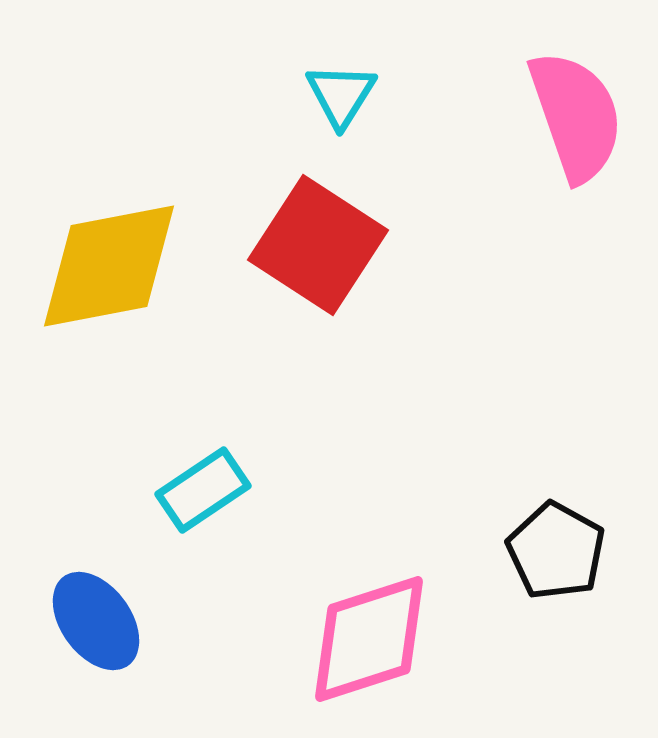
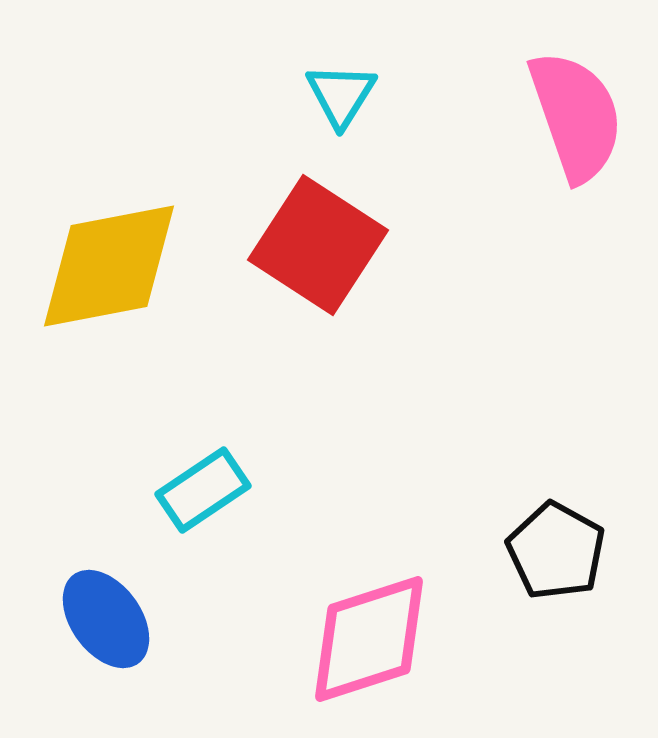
blue ellipse: moved 10 px right, 2 px up
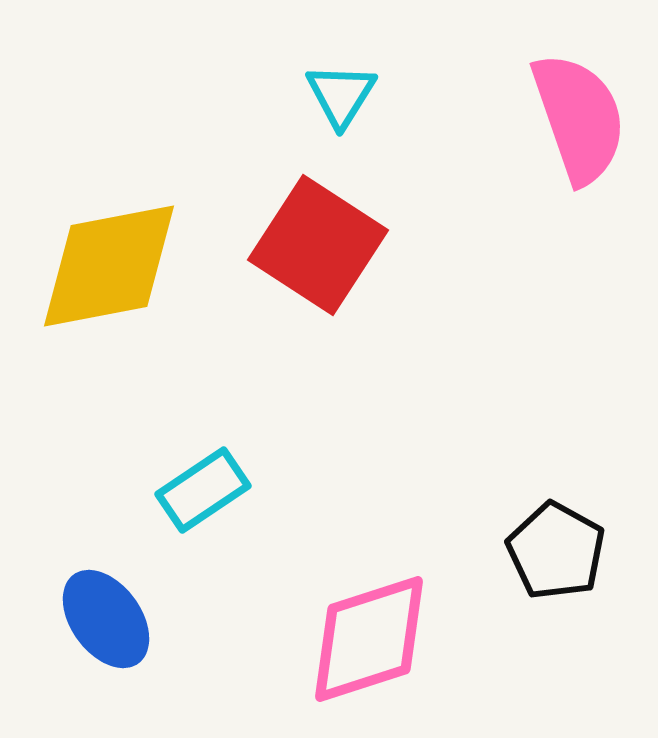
pink semicircle: moved 3 px right, 2 px down
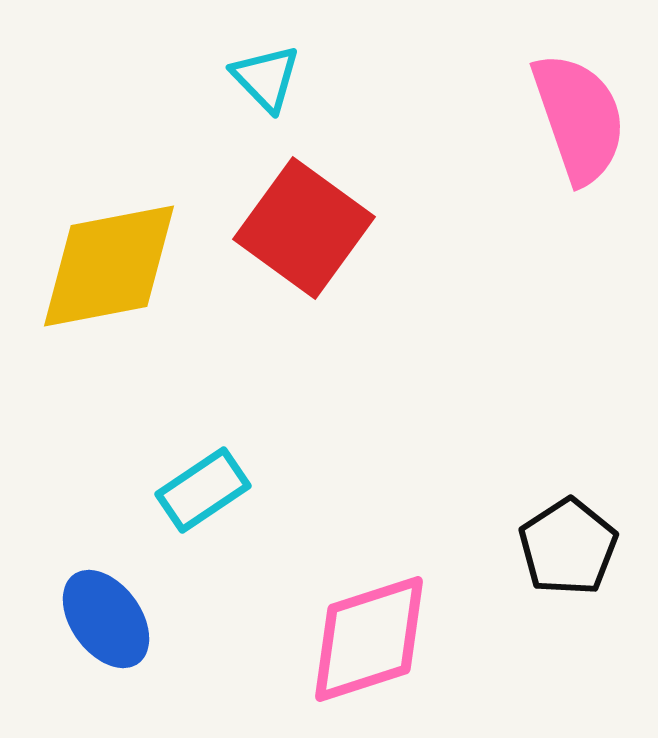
cyan triangle: moved 75 px left, 17 px up; rotated 16 degrees counterclockwise
red square: moved 14 px left, 17 px up; rotated 3 degrees clockwise
black pentagon: moved 12 px right, 4 px up; rotated 10 degrees clockwise
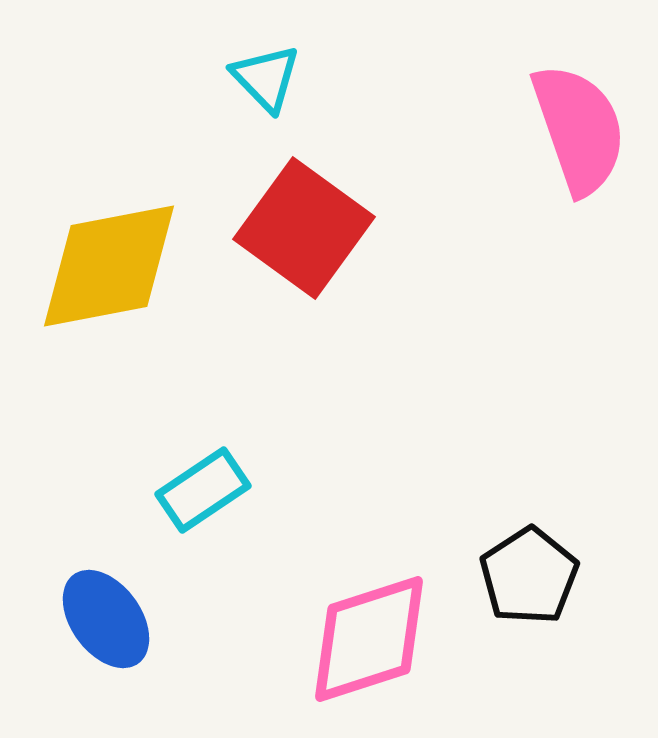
pink semicircle: moved 11 px down
black pentagon: moved 39 px left, 29 px down
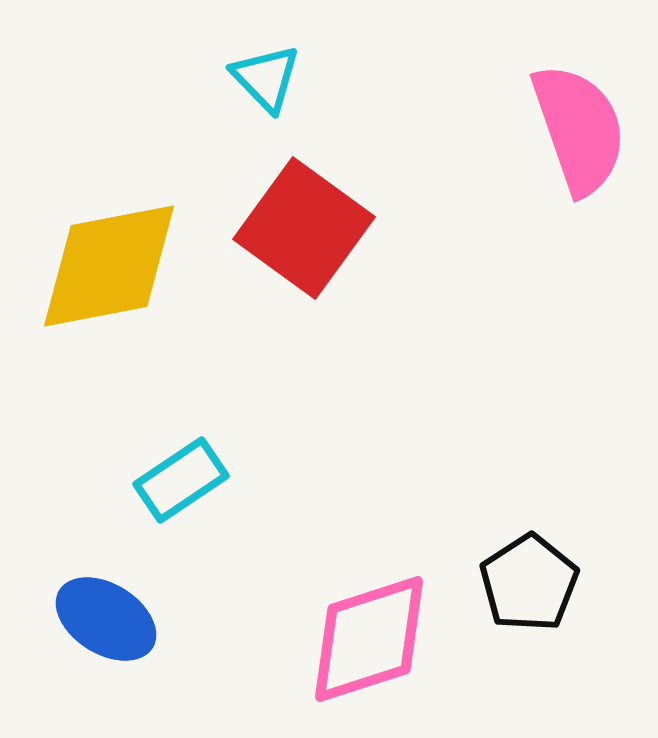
cyan rectangle: moved 22 px left, 10 px up
black pentagon: moved 7 px down
blue ellipse: rotated 22 degrees counterclockwise
